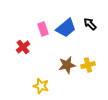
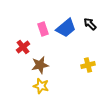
brown star: moved 27 px left
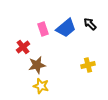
brown star: moved 3 px left
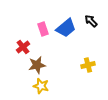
black arrow: moved 1 px right, 3 px up
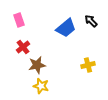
pink rectangle: moved 24 px left, 9 px up
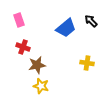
red cross: rotated 32 degrees counterclockwise
yellow cross: moved 1 px left, 2 px up; rotated 24 degrees clockwise
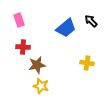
red cross: rotated 16 degrees counterclockwise
